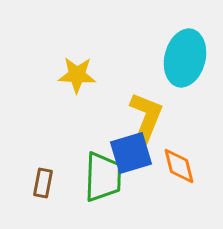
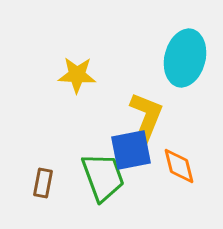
blue square: moved 3 px up; rotated 6 degrees clockwise
green trapezoid: rotated 22 degrees counterclockwise
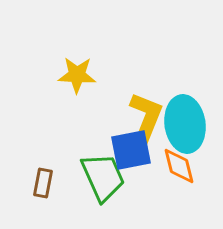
cyan ellipse: moved 66 px down; rotated 22 degrees counterclockwise
green trapezoid: rotated 4 degrees counterclockwise
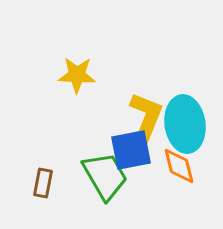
green trapezoid: moved 2 px right, 1 px up; rotated 6 degrees counterclockwise
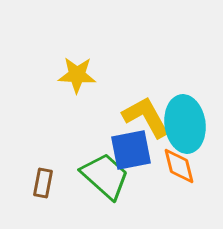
yellow L-shape: rotated 51 degrees counterclockwise
green trapezoid: rotated 18 degrees counterclockwise
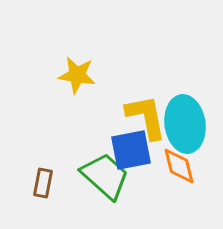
yellow star: rotated 6 degrees clockwise
yellow L-shape: rotated 18 degrees clockwise
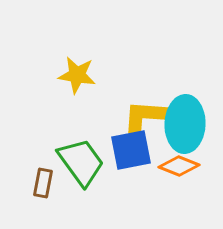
yellow L-shape: rotated 75 degrees counterclockwise
cyan ellipse: rotated 10 degrees clockwise
orange diamond: rotated 54 degrees counterclockwise
green trapezoid: moved 24 px left, 14 px up; rotated 12 degrees clockwise
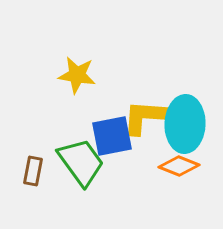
blue square: moved 19 px left, 14 px up
brown rectangle: moved 10 px left, 12 px up
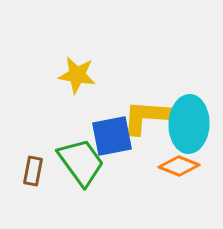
cyan ellipse: moved 4 px right
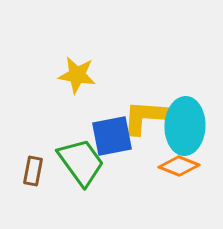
cyan ellipse: moved 4 px left, 2 px down
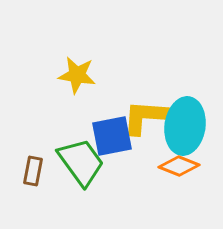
cyan ellipse: rotated 6 degrees clockwise
